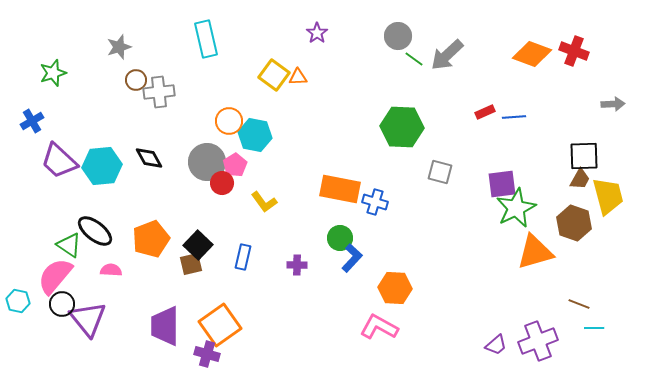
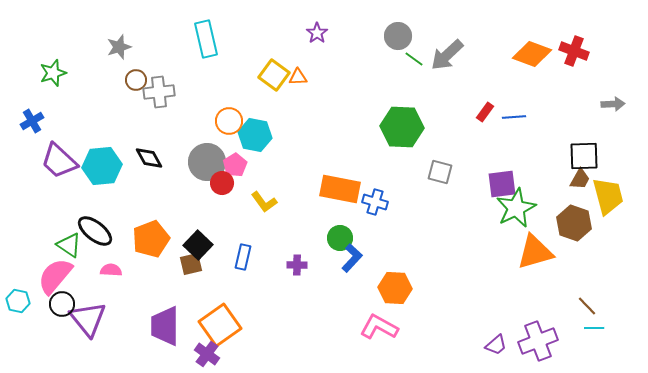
red rectangle at (485, 112): rotated 30 degrees counterclockwise
brown line at (579, 304): moved 8 px right, 2 px down; rotated 25 degrees clockwise
purple cross at (207, 354): rotated 20 degrees clockwise
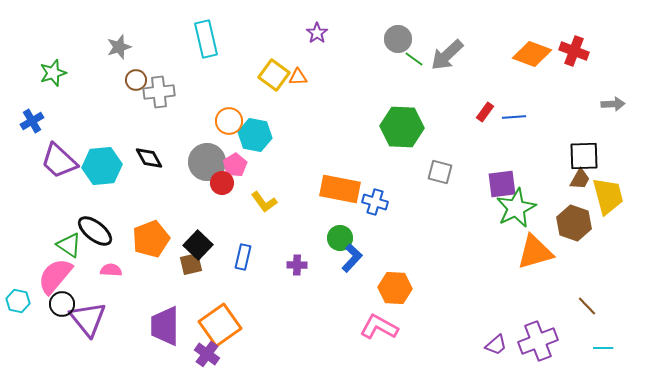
gray circle at (398, 36): moved 3 px down
cyan line at (594, 328): moved 9 px right, 20 px down
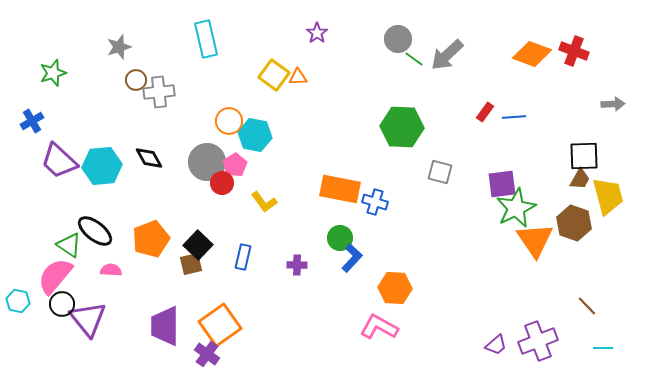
orange triangle at (535, 252): moved 12 px up; rotated 48 degrees counterclockwise
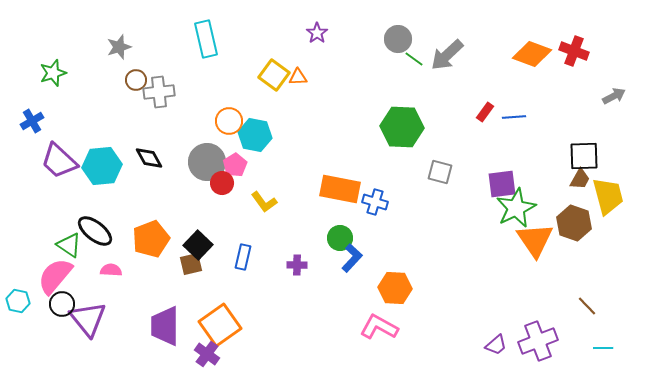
gray arrow at (613, 104): moved 1 px right, 8 px up; rotated 25 degrees counterclockwise
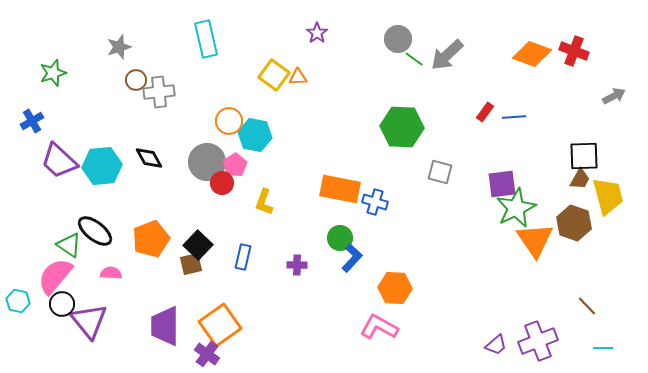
yellow L-shape at (264, 202): rotated 56 degrees clockwise
pink semicircle at (111, 270): moved 3 px down
purple triangle at (88, 319): moved 1 px right, 2 px down
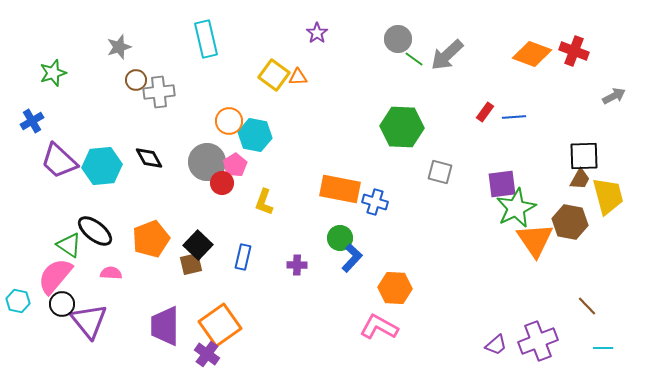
brown hexagon at (574, 223): moved 4 px left, 1 px up; rotated 8 degrees counterclockwise
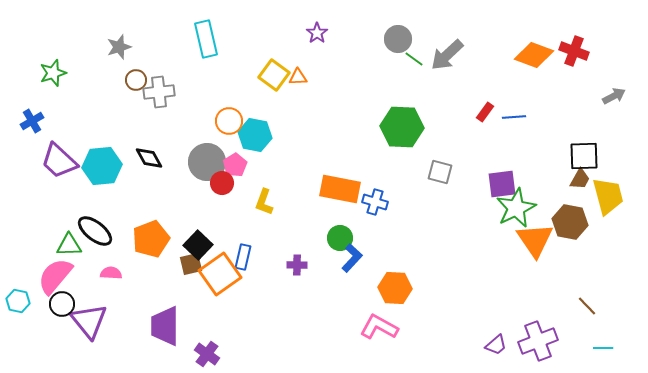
orange diamond at (532, 54): moved 2 px right, 1 px down
green triangle at (69, 245): rotated 36 degrees counterclockwise
orange square at (220, 325): moved 51 px up
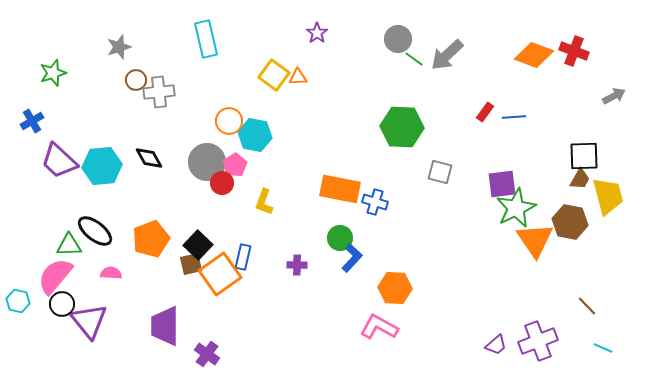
cyan line at (603, 348): rotated 24 degrees clockwise
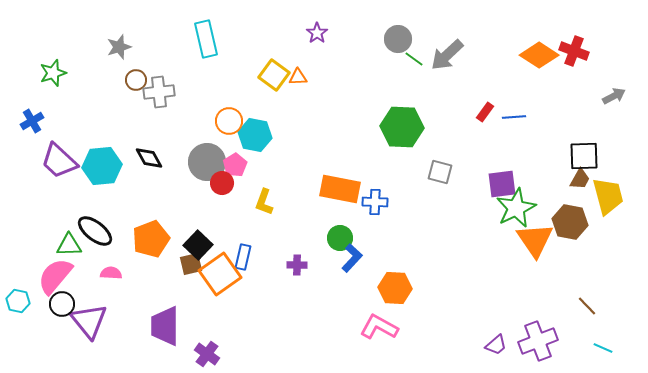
orange diamond at (534, 55): moved 5 px right; rotated 12 degrees clockwise
blue cross at (375, 202): rotated 15 degrees counterclockwise
